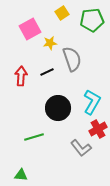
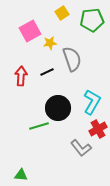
pink square: moved 2 px down
green line: moved 5 px right, 11 px up
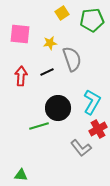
pink square: moved 10 px left, 3 px down; rotated 35 degrees clockwise
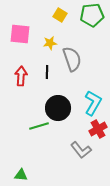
yellow square: moved 2 px left, 2 px down; rotated 24 degrees counterclockwise
green pentagon: moved 5 px up
black line: rotated 64 degrees counterclockwise
cyan L-shape: moved 1 px right, 1 px down
gray L-shape: moved 2 px down
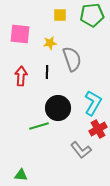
yellow square: rotated 32 degrees counterclockwise
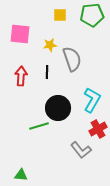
yellow star: moved 2 px down
cyan L-shape: moved 1 px left, 3 px up
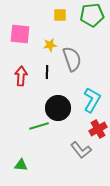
green triangle: moved 10 px up
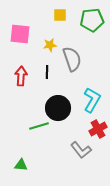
green pentagon: moved 5 px down
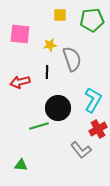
red arrow: moved 1 px left, 6 px down; rotated 108 degrees counterclockwise
cyan L-shape: moved 1 px right
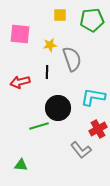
cyan L-shape: moved 3 px up; rotated 110 degrees counterclockwise
